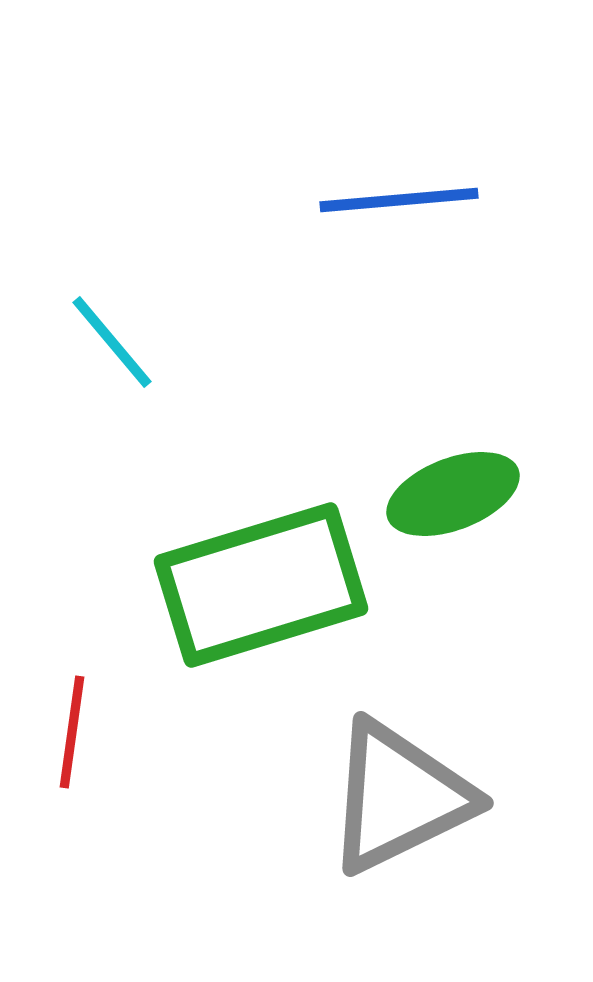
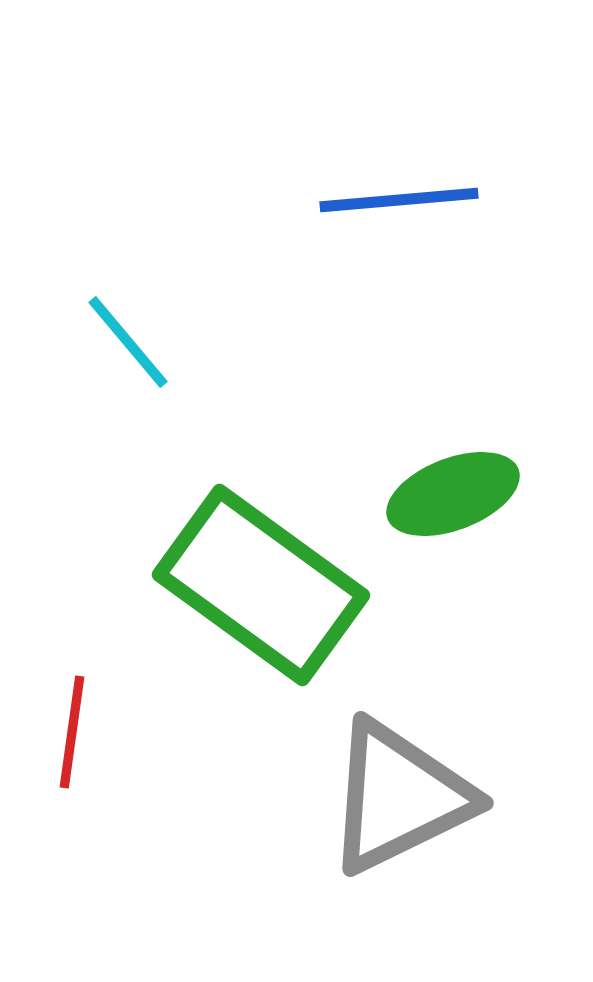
cyan line: moved 16 px right
green rectangle: rotated 53 degrees clockwise
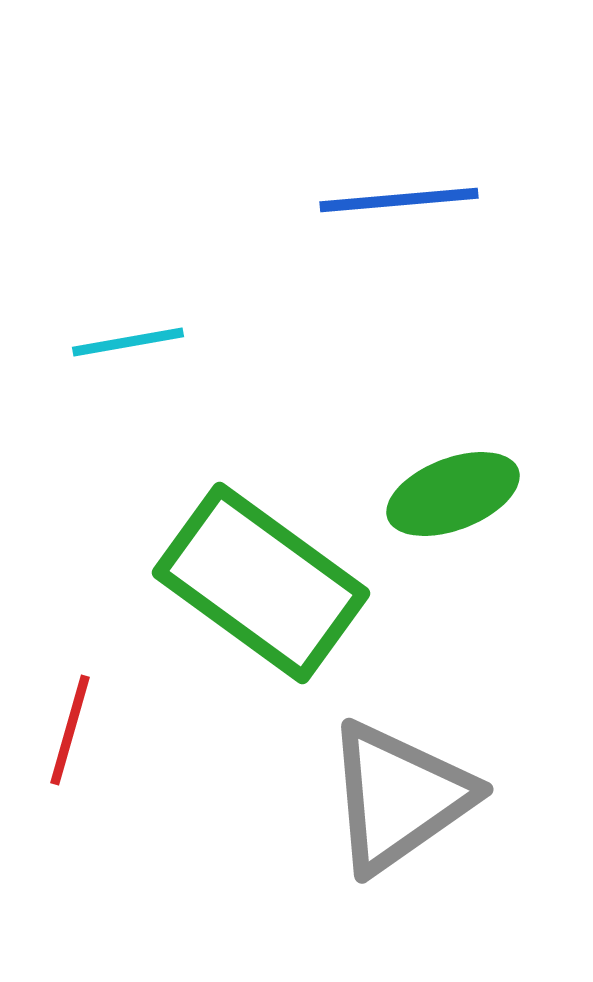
cyan line: rotated 60 degrees counterclockwise
green rectangle: moved 2 px up
red line: moved 2 px left, 2 px up; rotated 8 degrees clockwise
gray triangle: rotated 9 degrees counterclockwise
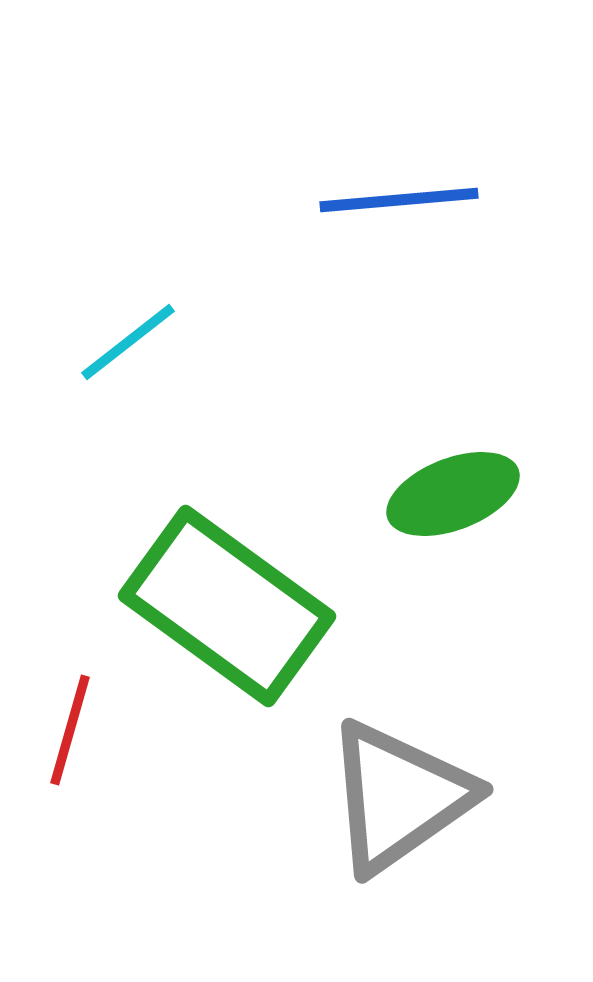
cyan line: rotated 28 degrees counterclockwise
green rectangle: moved 34 px left, 23 px down
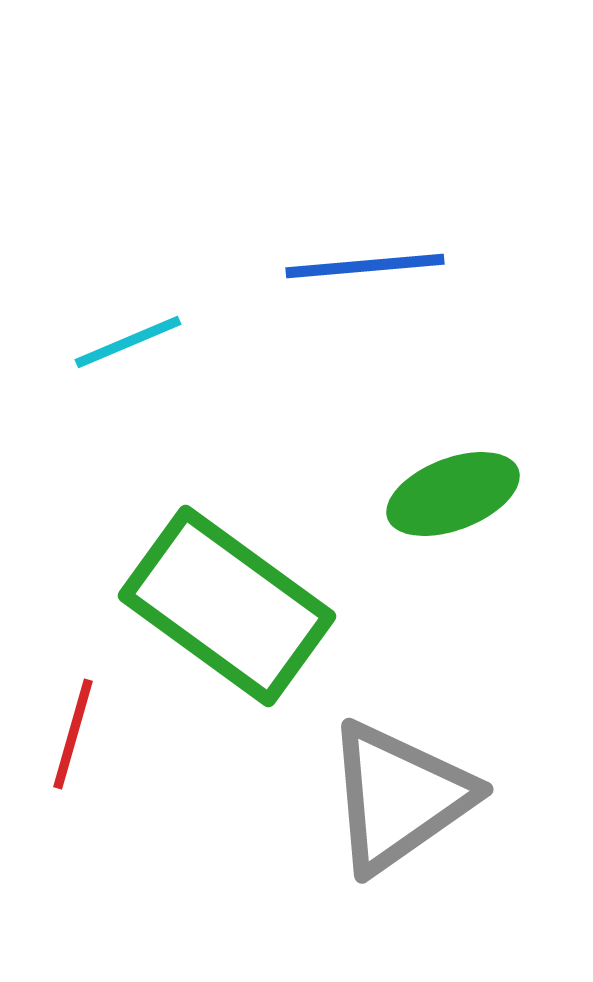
blue line: moved 34 px left, 66 px down
cyan line: rotated 15 degrees clockwise
red line: moved 3 px right, 4 px down
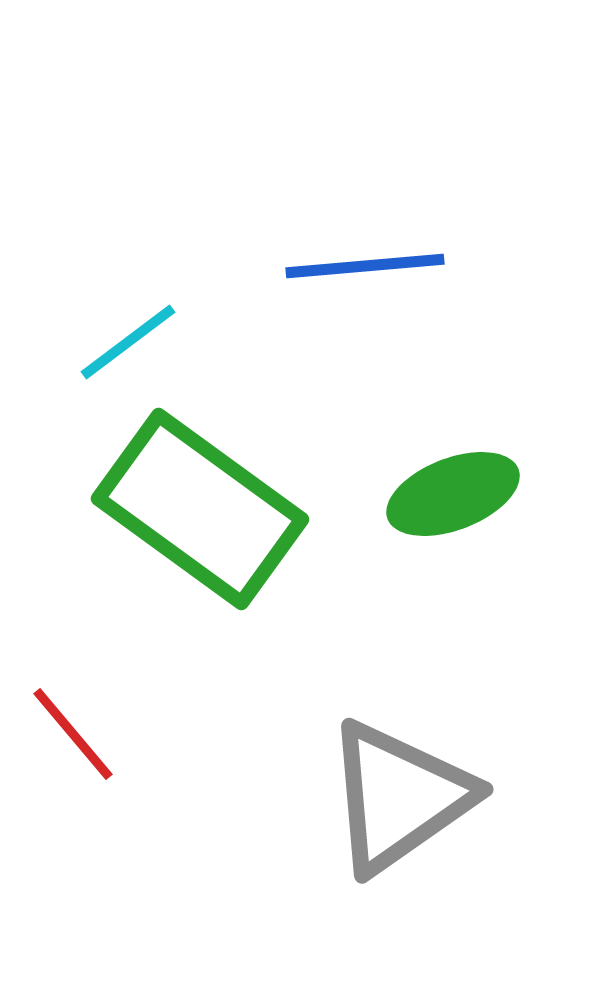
cyan line: rotated 14 degrees counterclockwise
green rectangle: moved 27 px left, 97 px up
red line: rotated 56 degrees counterclockwise
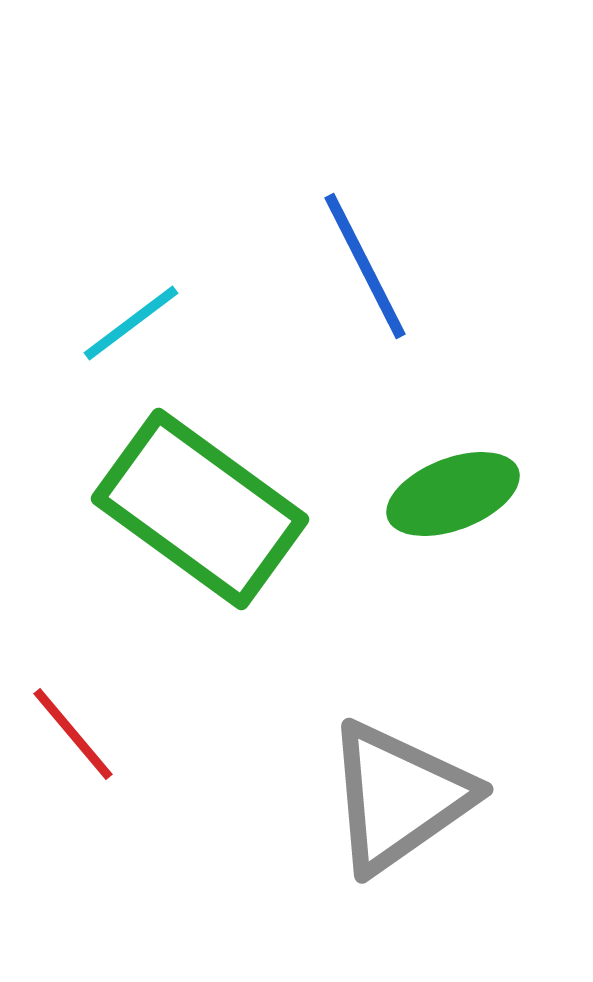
blue line: rotated 68 degrees clockwise
cyan line: moved 3 px right, 19 px up
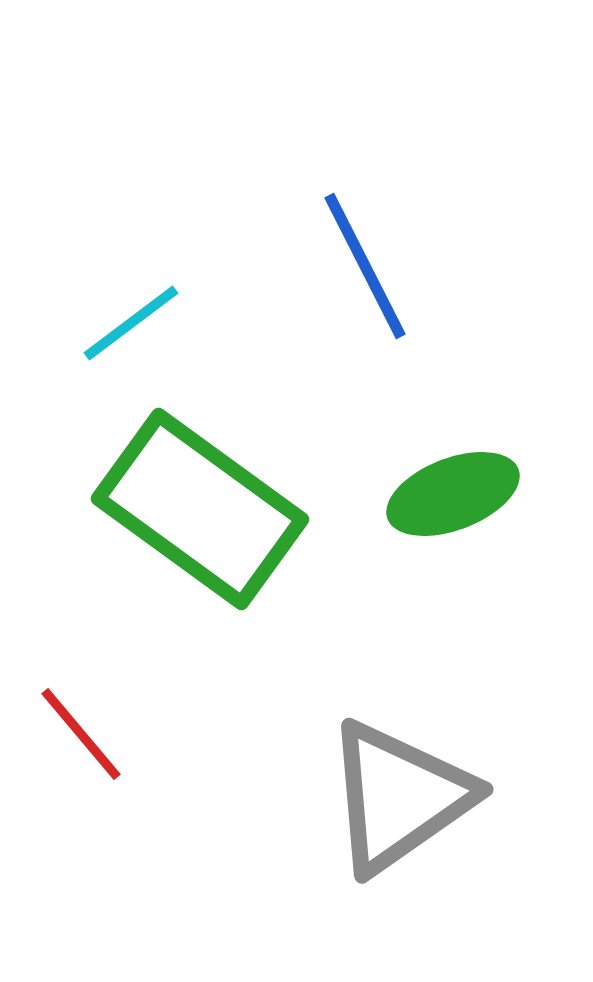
red line: moved 8 px right
